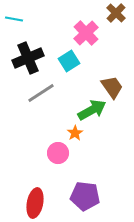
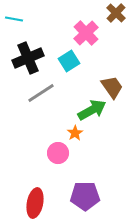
purple pentagon: rotated 8 degrees counterclockwise
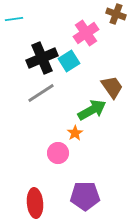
brown cross: moved 1 px down; rotated 24 degrees counterclockwise
cyan line: rotated 18 degrees counterclockwise
pink cross: rotated 10 degrees clockwise
black cross: moved 14 px right
red ellipse: rotated 16 degrees counterclockwise
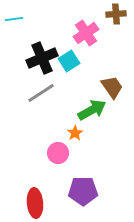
brown cross: rotated 24 degrees counterclockwise
purple pentagon: moved 2 px left, 5 px up
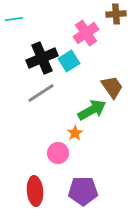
red ellipse: moved 12 px up
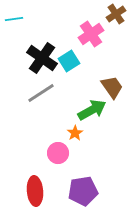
brown cross: rotated 30 degrees counterclockwise
pink cross: moved 5 px right, 1 px down
black cross: rotated 32 degrees counterclockwise
purple pentagon: rotated 8 degrees counterclockwise
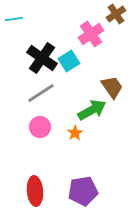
pink circle: moved 18 px left, 26 px up
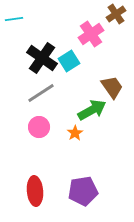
pink circle: moved 1 px left
